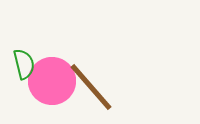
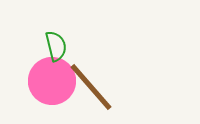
green semicircle: moved 32 px right, 18 px up
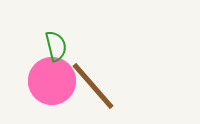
brown line: moved 2 px right, 1 px up
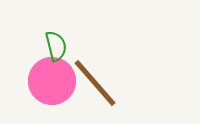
brown line: moved 2 px right, 3 px up
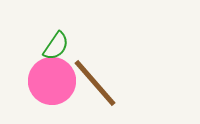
green semicircle: rotated 48 degrees clockwise
